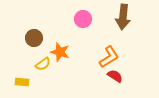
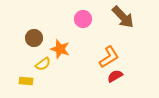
brown arrow: rotated 50 degrees counterclockwise
orange star: moved 3 px up
red semicircle: rotated 63 degrees counterclockwise
yellow rectangle: moved 4 px right, 1 px up
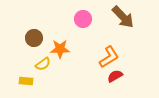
orange star: rotated 18 degrees counterclockwise
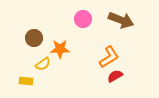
brown arrow: moved 2 px left, 3 px down; rotated 25 degrees counterclockwise
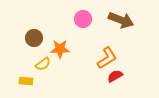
orange L-shape: moved 2 px left, 1 px down
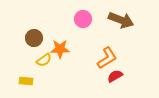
yellow semicircle: moved 1 px right, 4 px up
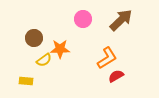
brown arrow: rotated 65 degrees counterclockwise
red semicircle: moved 1 px right
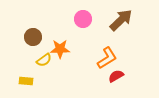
brown circle: moved 1 px left, 1 px up
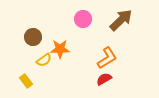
red semicircle: moved 12 px left, 3 px down
yellow rectangle: rotated 48 degrees clockwise
